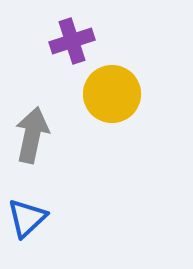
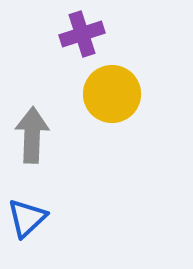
purple cross: moved 10 px right, 7 px up
gray arrow: rotated 10 degrees counterclockwise
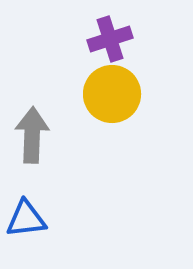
purple cross: moved 28 px right, 5 px down
blue triangle: moved 1 px left, 1 px down; rotated 36 degrees clockwise
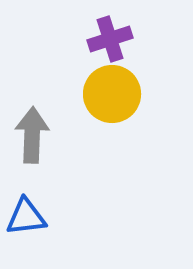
blue triangle: moved 2 px up
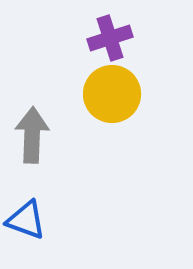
purple cross: moved 1 px up
blue triangle: moved 3 px down; rotated 27 degrees clockwise
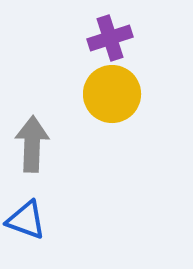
gray arrow: moved 9 px down
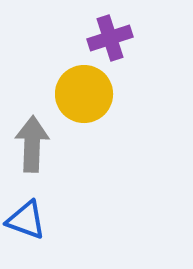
yellow circle: moved 28 px left
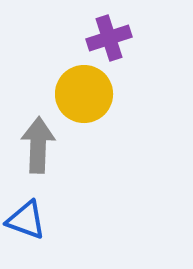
purple cross: moved 1 px left
gray arrow: moved 6 px right, 1 px down
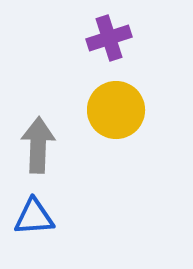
yellow circle: moved 32 px right, 16 px down
blue triangle: moved 8 px right, 3 px up; rotated 24 degrees counterclockwise
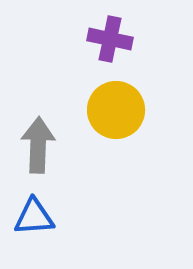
purple cross: moved 1 px right, 1 px down; rotated 30 degrees clockwise
